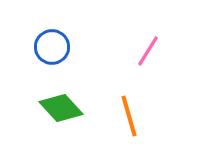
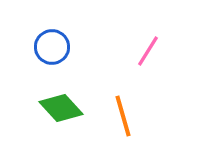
orange line: moved 6 px left
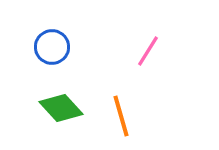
orange line: moved 2 px left
